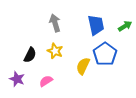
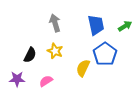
yellow semicircle: moved 2 px down
purple star: rotated 21 degrees counterclockwise
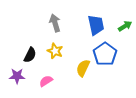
purple star: moved 3 px up
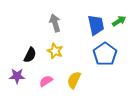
green arrow: moved 6 px left, 5 px up
yellow semicircle: moved 9 px left, 12 px down
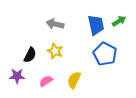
gray arrow: moved 1 px down; rotated 60 degrees counterclockwise
blue pentagon: rotated 10 degrees counterclockwise
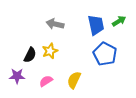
yellow star: moved 5 px left; rotated 28 degrees clockwise
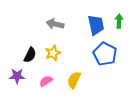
green arrow: rotated 56 degrees counterclockwise
yellow star: moved 3 px right, 2 px down
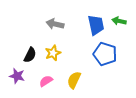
green arrow: rotated 80 degrees counterclockwise
blue pentagon: rotated 10 degrees counterclockwise
purple star: rotated 14 degrees clockwise
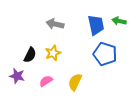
yellow semicircle: moved 1 px right, 2 px down
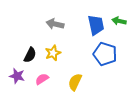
pink semicircle: moved 4 px left, 2 px up
